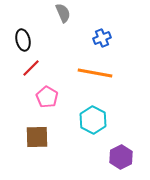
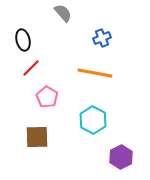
gray semicircle: rotated 18 degrees counterclockwise
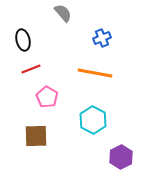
red line: moved 1 px down; rotated 24 degrees clockwise
brown square: moved 1 px left, 1 px up
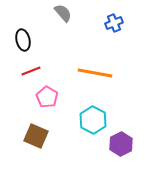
blue cross: moved 12 px right, 15 px up
red line: moved 2 px down
brown square: rotated 25 degrees clockwise
purple hexagon: moved 13 px up
